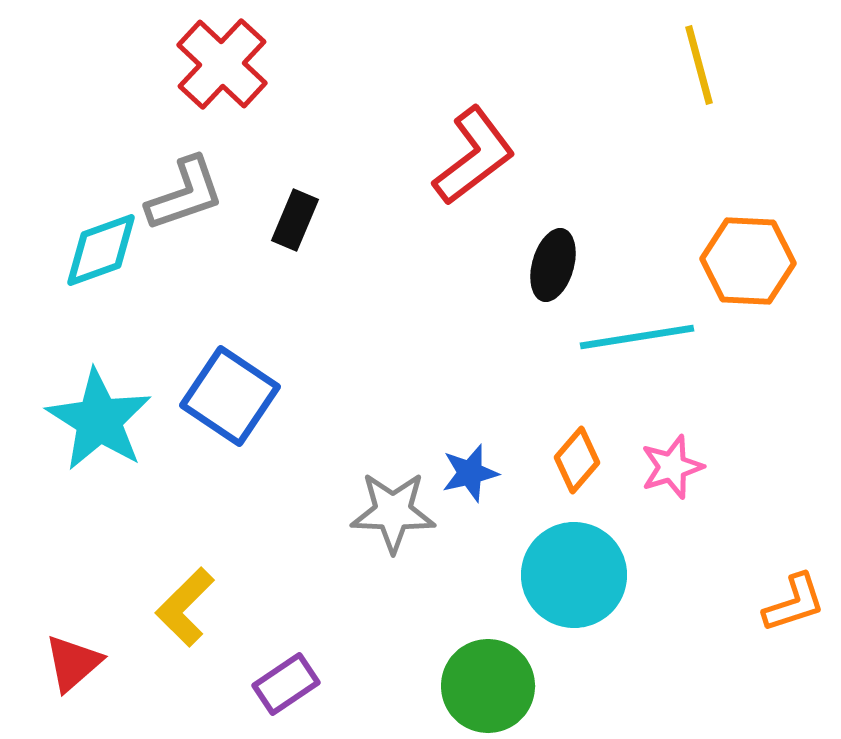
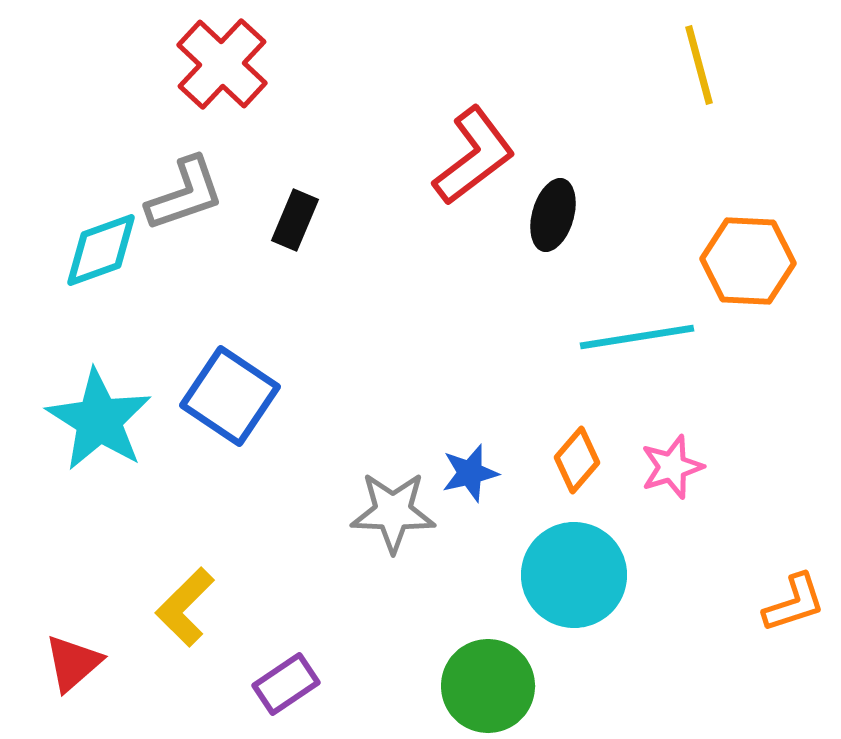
black ellipse: moved 50 px up
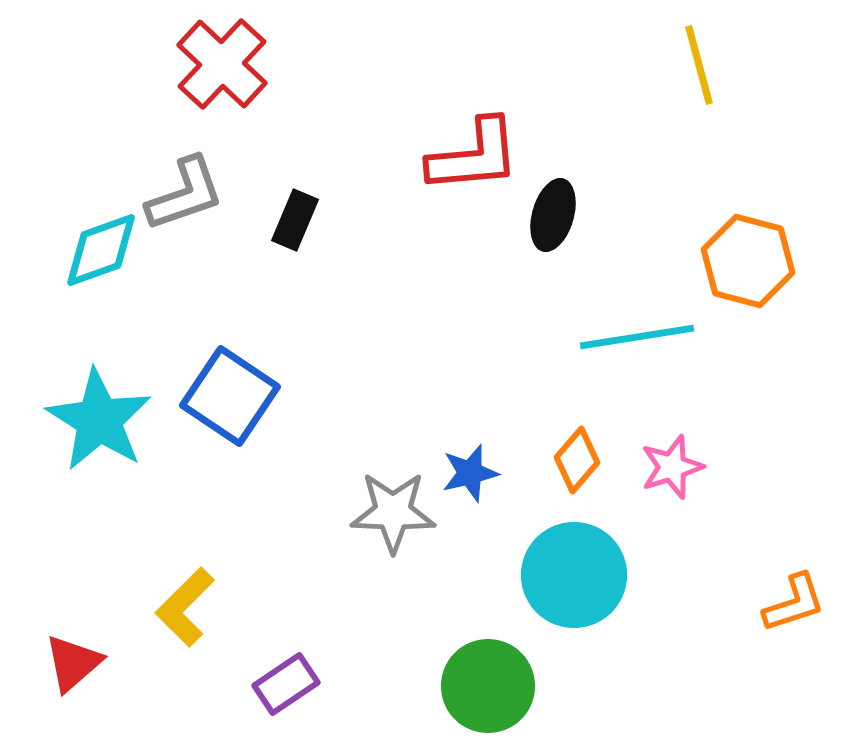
red L-shape: rotated 32 degrees clockwise
orange hexagon: rotated 12 degrees clockwise
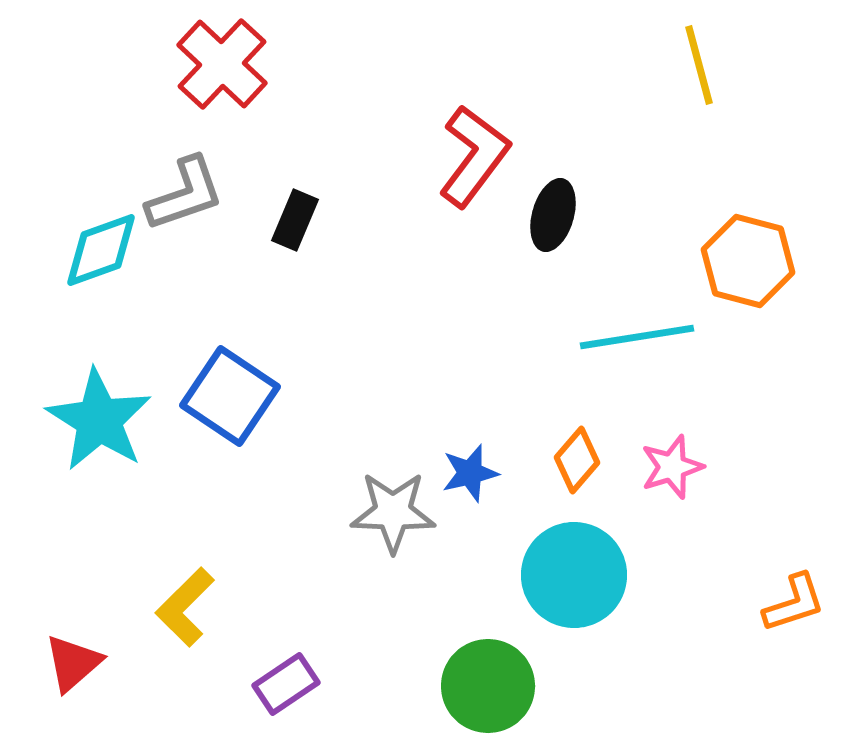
red L-shape: rotated 48 degrees counterclockwise
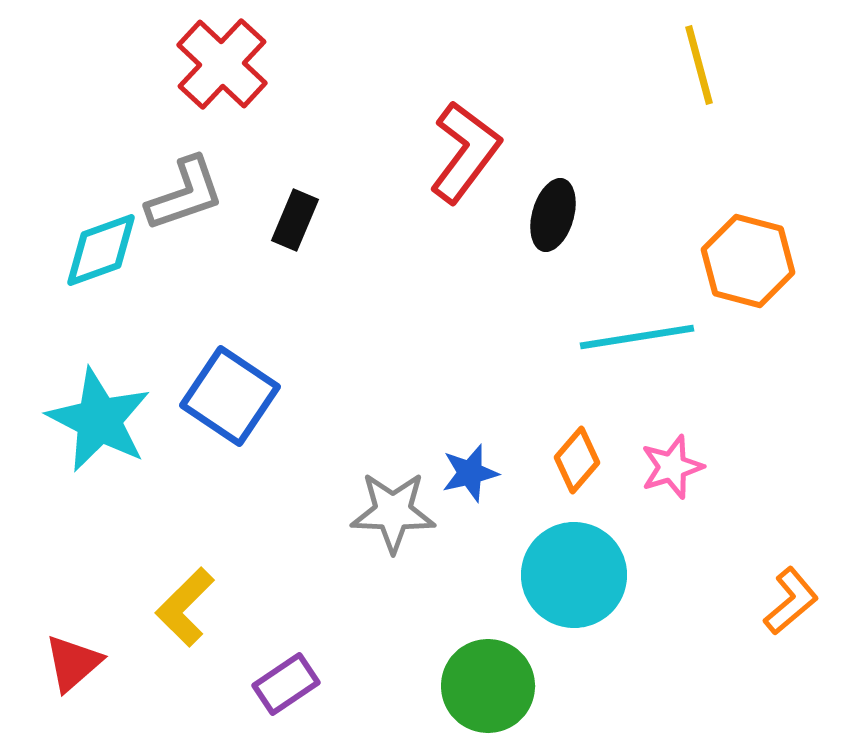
red L-shape: moved 9 px left, 4 px up
cyan star: rotated 5 degrees counterclockwise
orange L-shape: moved 3 px left, 2 px up; rotated 22 degrees counterclockwise
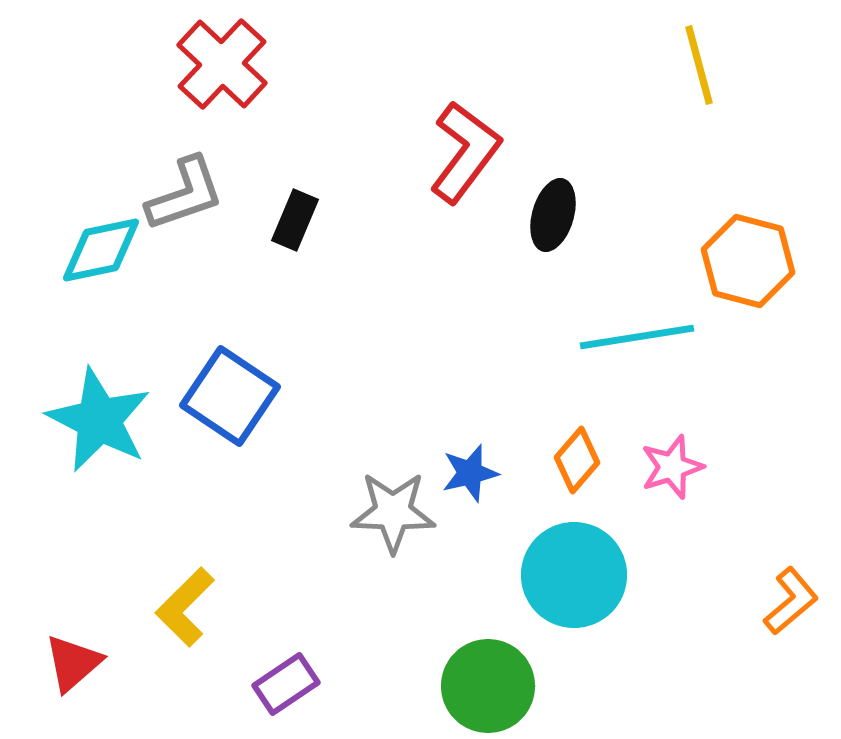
cyan diamond: rotated 8 degrees clockwise
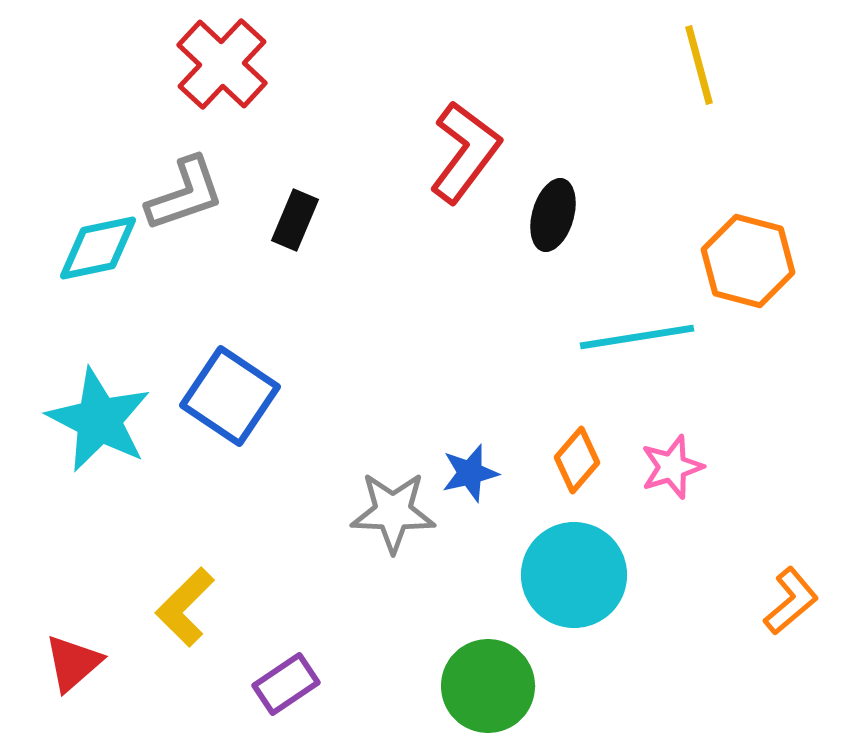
cyan diamond: moved 3 px left, 2 px up
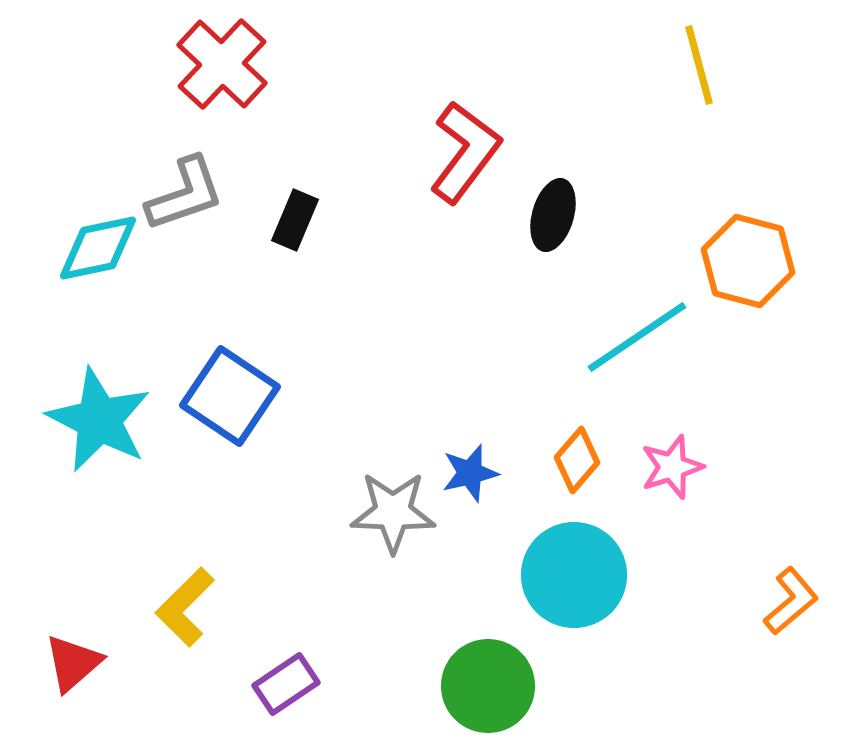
cyan line: rotated 25 degrees counterclockwise
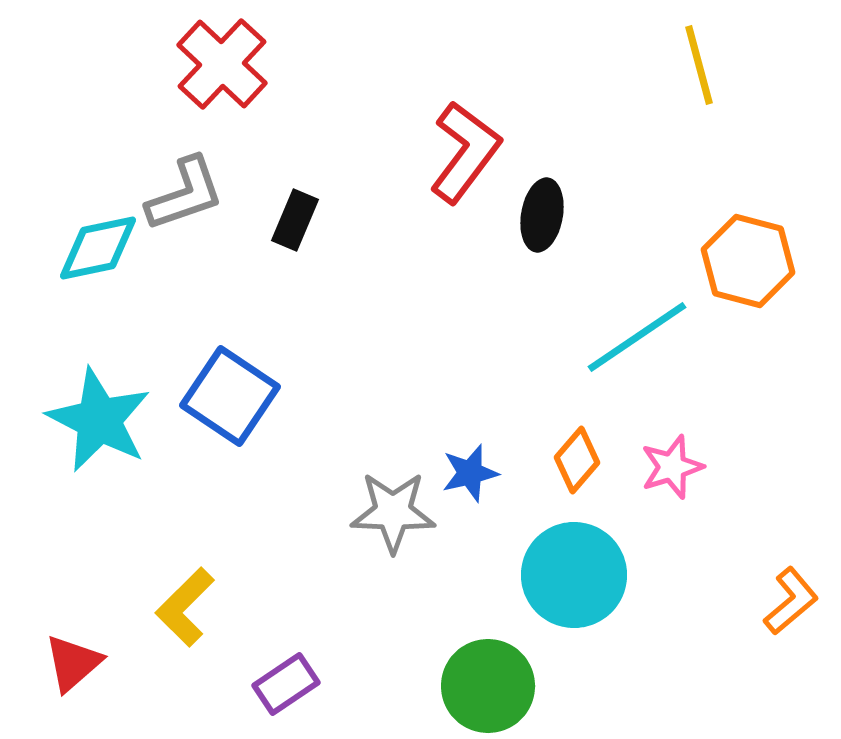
black ellipse: moved 11 px left; rotated 6 degrees counterclockwise
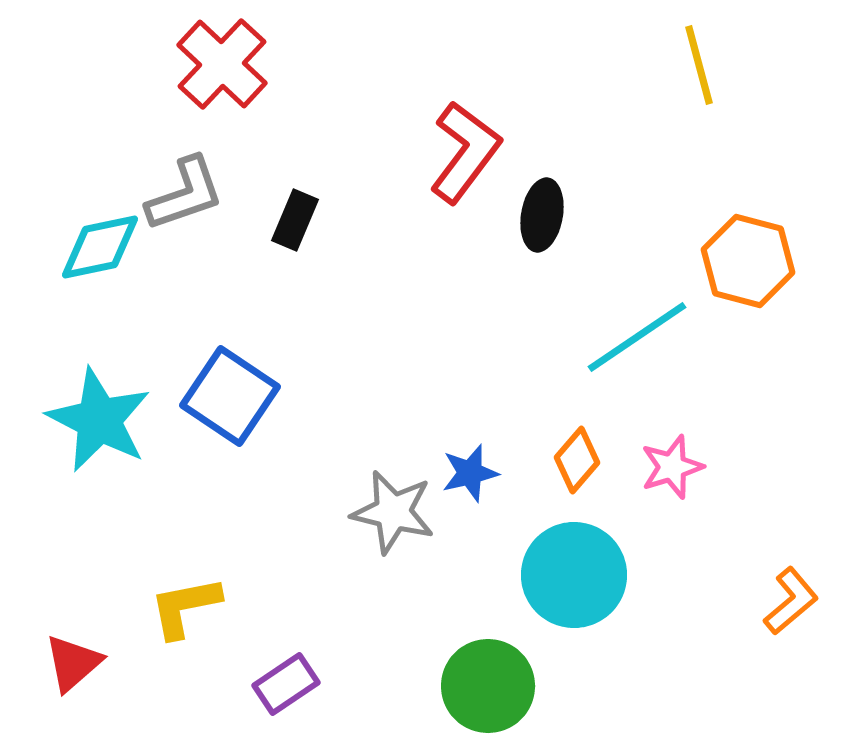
cyan diamond: moved 2 px right, 1 px up
gray star: rotated 12 degrees clockwise
yellow L-shape: rotated 34 degrees clockwise
